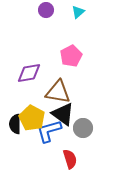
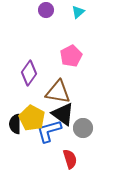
purple diamond: rotated 45 degrees counterclockwise
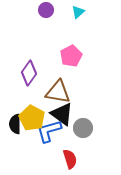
black triangle: moved 1 px left
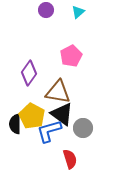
yellow pentagon: moved 2 px up
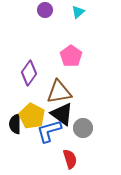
purple circle: moved 1 px left
pink pentagon: rotated 10 degrees counterclockwise
brown triangle: moved 1 px right; rotated 20 degrees counterclockwise
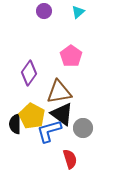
purple circle: moved 1 px left, 1 px down
